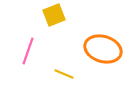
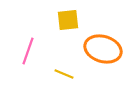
yellow square: moved 14 px right, 5 px down; rotated 15 degrees clockwise
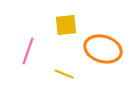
yellow square: moved 2 px left, 5 px down
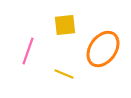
yellow square: moved 1 px left
orange ellipse: rotated 72 degrees counterclockwise
